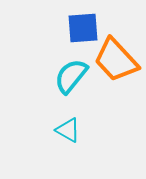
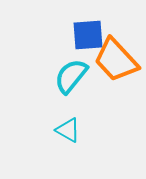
blue square: moved 5 px right, 7 px down
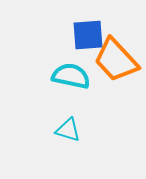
cyan semicircle: rotated 63 degrees clockwise
cyan triangle: rotated 12 degrees counterclockwise
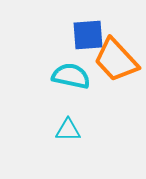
cyan triangle: rotated 16 degrees counterclockwise
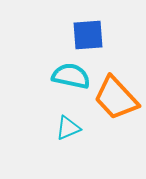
orange trapezoid: moved 38 px down
cyan triangle: moved 2 px up; rotated 24 degrees counterclockwise
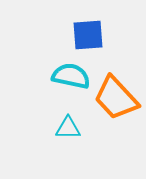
cyan triangle: rotated 24 degrees clockwise
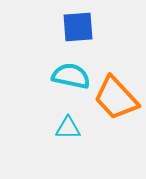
blue square: moved 10 px left, 8 px up
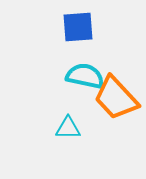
cyan semicircle: moved 14 px right
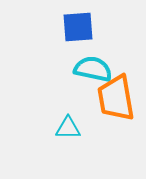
cyan semicircle: moved 8 px right, 7 px up
orange trapezoid: rotated 33 degrees clockwise
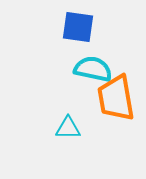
blue square: rotated 12 degrees clockwise
